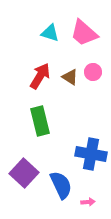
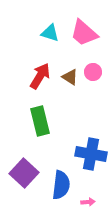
blue semicircle: rotated 32 degrees clockwise
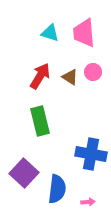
pink trapezoid: rotated 44 degrees clockwise
blue semicircle: moved 4 px left, 4 px down
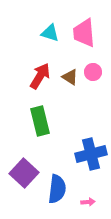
blue cross: rotated 24 degrees counterclockwise
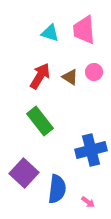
pink trapezoid: moved 3 px up
pink circle: moved 1 px right
green rectangle: rotated 24 degrees counterclockwise
blue cross: moved 4 px up
pink arrow: rotated 40 degrees clockwise
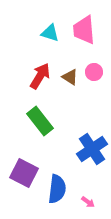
blue cross: moved 1 px right, 1 px up; rotated 20 degrees counterclockwise
purple square: rotated 16 degrees counterclockwise
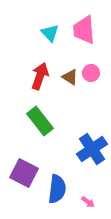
cyan triangle: rotated 30 degrees clockwise
pink circle: moved 3 px left, 1 px down
red arrow: rotated 12 degrees counterclockwise
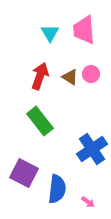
cyan triangle: rotated 12 degrees clockwise
pink circle: moved 1 px down
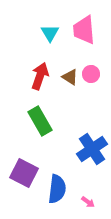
green rectangle: rotated 8 degrees clockwise
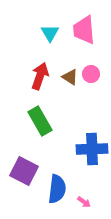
blue cross: rotated 32 degrees clockwise
purple square: moved 2 px up
pink arrow: moved 4 px left
